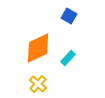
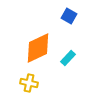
yellow cross: moved 9 px left, 1 px up; rotated 30 degrees counterclockwise
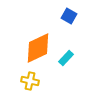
cyan rectangle: moved 2 px left
yellow cross: moved 1 px right, 2 px up
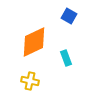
orange diamond: moved 4 px left, 6 px up
cyan rectangle: rotated 63 degrees counterclockwise
